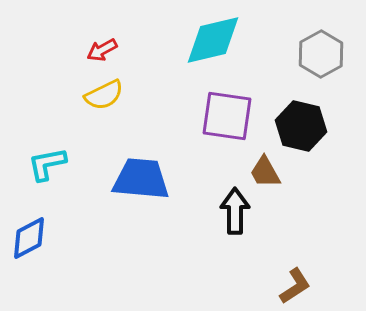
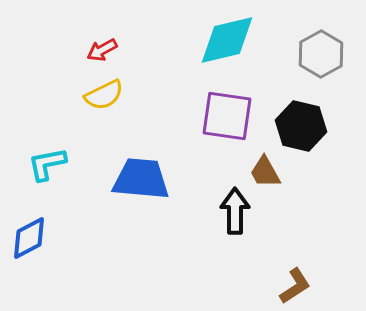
cyan diamond: moved 14 px right
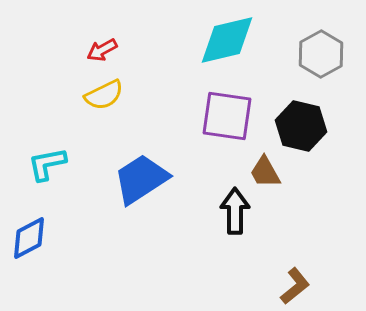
blue trapezoid: rotated 38 degrees counterclockwise
brown L-shape: rotated 6 degrees counterclockwise
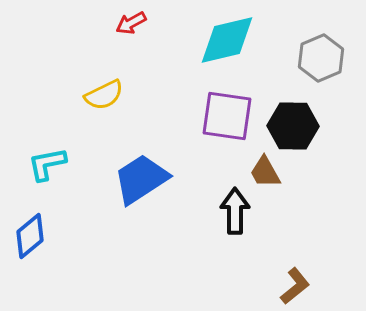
red arrow: moved 29 px right, 27 px up
gray hexagon: moved 4 px down; rotated 6 degrees clockwise
black hexagon: moved 8 px left; rotated 12 degrees counterclockwise
blue diamond: moved 1 px right, 2 px up; rotated 12 degrees counterclockwise
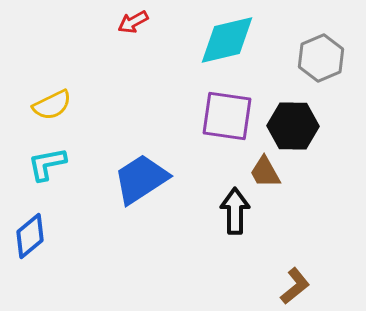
red arrow: moved 2 px right, 1 px up
yellow semicircle: moved 52 px left, 10 px down
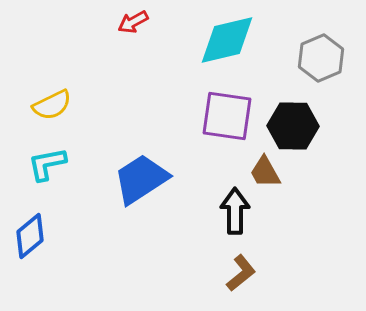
brown L-shape: moved 54 px left, 13 px up
